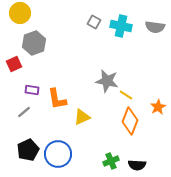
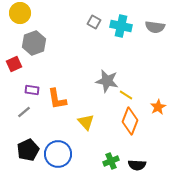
yellow triangle: moved 4 px right, 5 px down; rotated 48 degrees counterclockwise
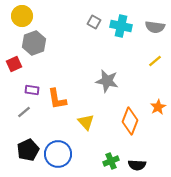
yellow circle: moved 2 px right, 3 px down
yellow line: moved 29 px right, 34 px up; rotated 72 degrees counterclockwise
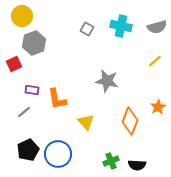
gray square: moved 7 px left, 7 px down
gray semicircle: moved 2 px right; rotated 24 degrees counterclockwise
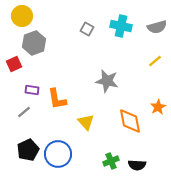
orange diamond: rotated 32 degrees counterclockwise
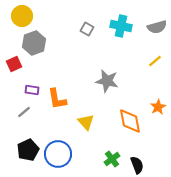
green cross: moved 1 px right, 2 px up; rotated 14 degrees counterclockwise
black semicircle: rotated 114 degrees counterclockwise
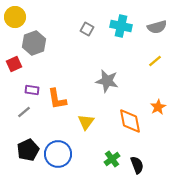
yellow circle: moved 7 px left, 1 px down
yellow triangle: rotated 18 degrees clockwise
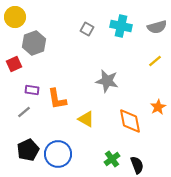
yellow triangle: moved 3 px up; rotated 36 degrees counterclockwise
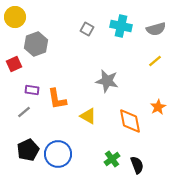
gray semicircle: moved 1 px left, 2 px down
gray hexagon: moved 2 px right, 1 px down
yellow triangle: moved 2 px right, 3 px up
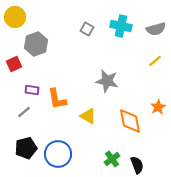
black pentagon: moved 2 px left, 2 px up; rotated 10 degrees clockwise
